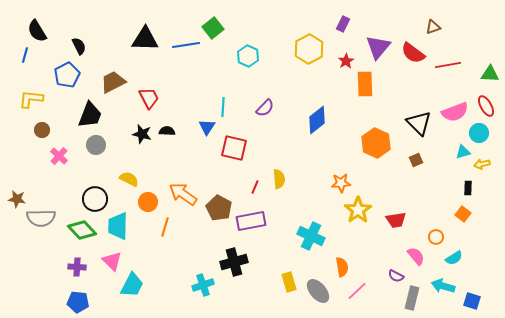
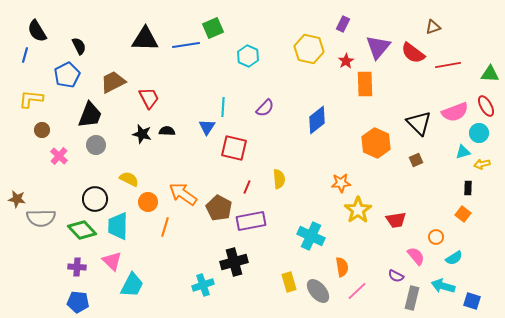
green square at (213, 28): rotated 15 degrees clockwise
yellow hexagon at (309, 49): rotated 20 degrees counterclockwise
red line at (255, 187): moved 8 px left
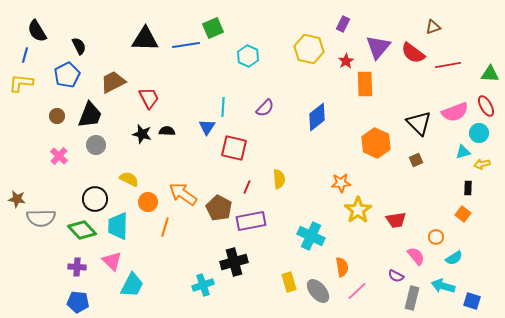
yellow L-shape at (31, 99): moved 10 px left, 16 px up
blue diamond at (317, 120): moved 3 px up
brown circle at (42, 130): moved 15 px right, 14 px up
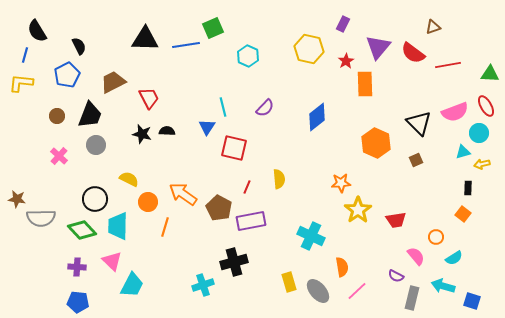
cyan line at (223, 107): rotated 18 degrees counterclockwise
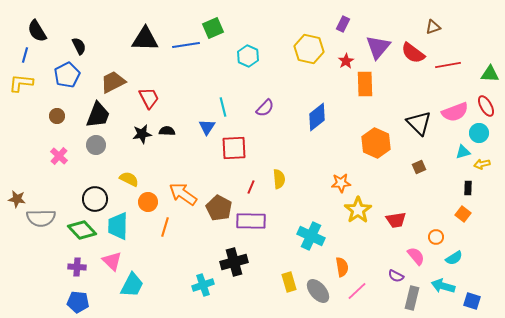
black trapezoid at (90, 115): moved 8 px right
black star at (142, 134): rotated 24 degrees counterclockwise
red square at (234, 148): rotated 16 degrees counterclockwise
brown square at (416, 160): moved 3 px right, 7 px down
red line at (247, 187): moved 4 px right
purple rectangle at (251, 221): rotated 12 degrees clockwise
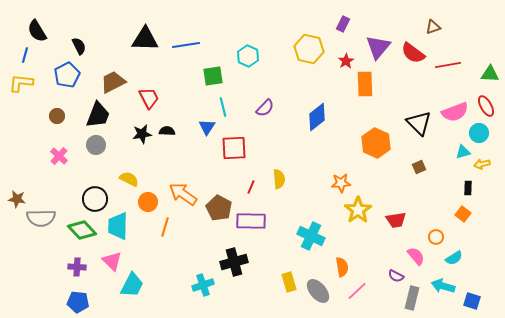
green square at (213, 28): moved 48 px down; rotated 15 degrees clockwise
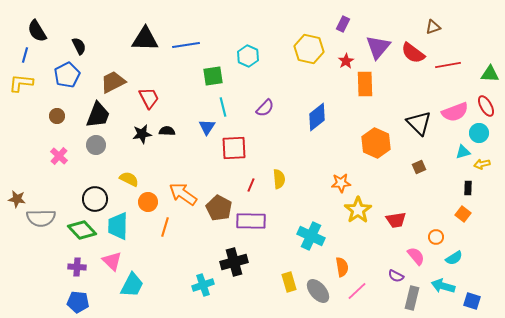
red line at (251, 187): moved 2 px up
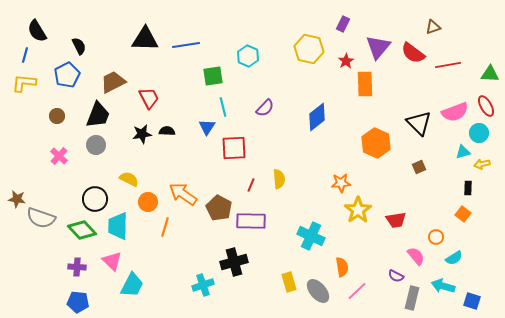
yellow L-shape at (21, 83): moved 3 px right
gray semicircle at (41, 218): rotated 20 degrees clockwise
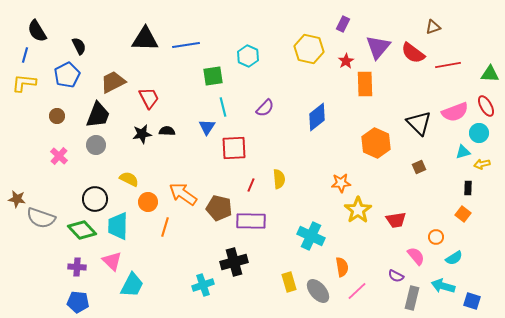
brown pentagon at (219, 208): rotated 15 degrees counterclockwise
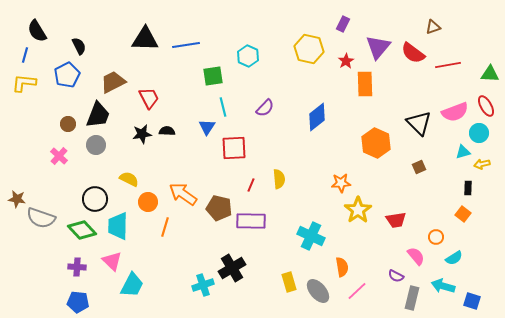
brown circle at (57, 116): moved 11 px right, 8 px down
black cross at (234, 262): moved 2 px left, 6 px down; rotated 16 degrees counterclockwise
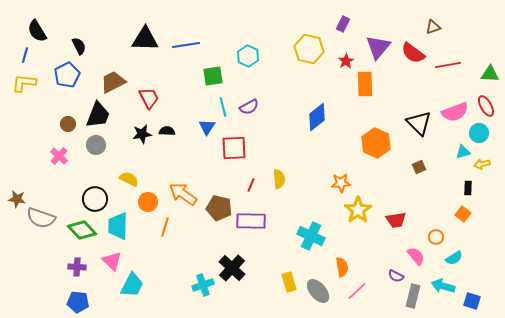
purple semicircle at (265, 108): moved 16 px left, 1 px up; rotated 18 degrees clockwise
black cross at (232, 268): rotated 16 degrees counterclockwise
gray rectangle at (412, 298): moved 1 px right, 2 px up
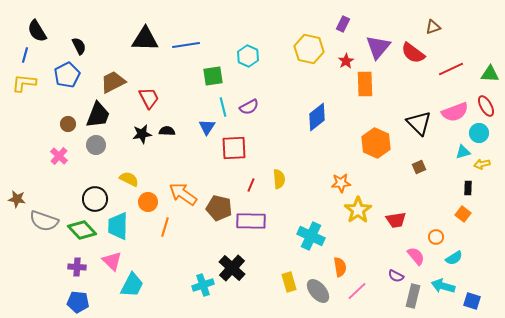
red line at (448, 65): moved 3 px right, 4 px down; rotated 15 degrees counterclockwise
gray semicircle at (41, 218): moved 3 px right, 3 px down
orange semicircle at (342, 267): moved 2 px left
